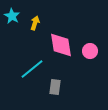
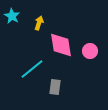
yellow arrow: moved 4 px right
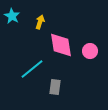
yellow arrow: moved 1 px right, 1 px up
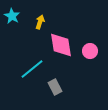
gray rectangle: rotated 35 degrees counterclockwise
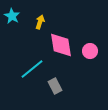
gray rectangle: moved 1 px up
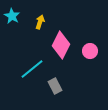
pink diamond: rotated 36 degrees clockwise
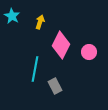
pink circle: moved 1 px left, 1 px down
cyan line: moved 3 px right; rotated 40 degrees counterclockwise
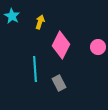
pink circle: moved 9 px right, 5 px up
cyan line: rotated 15 degrees counterclockwise
gray rectangle: moved 4 px right, 3 px up
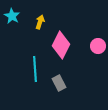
pink circle: moved 1 px up
